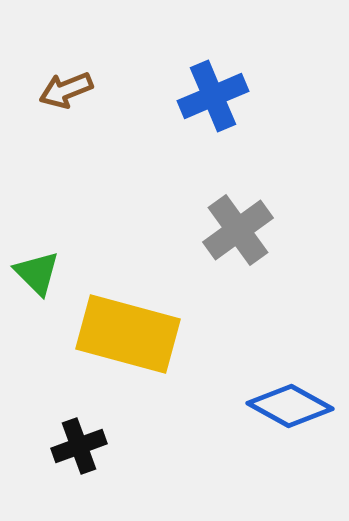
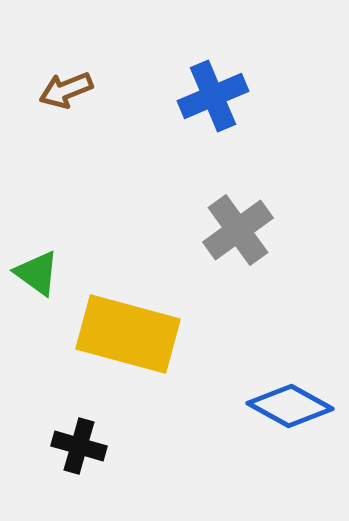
green triangle: rotated 9 degrees counterclockwise
black cross: rotated 36 degrees clockwise
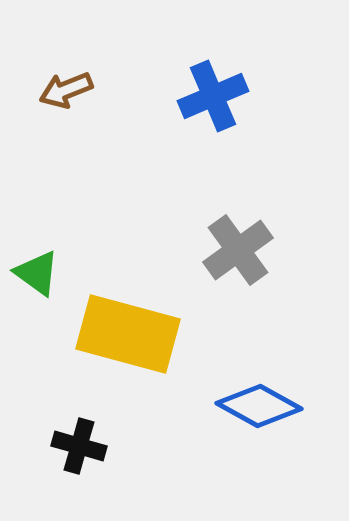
gray cross: moved 20 px down
blue diamond: moved 31 px left
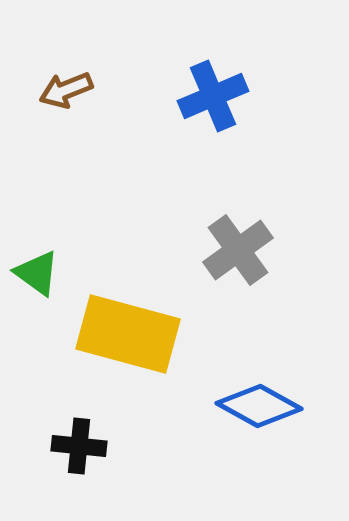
black cross: rotated 10 degrees counterclockwise
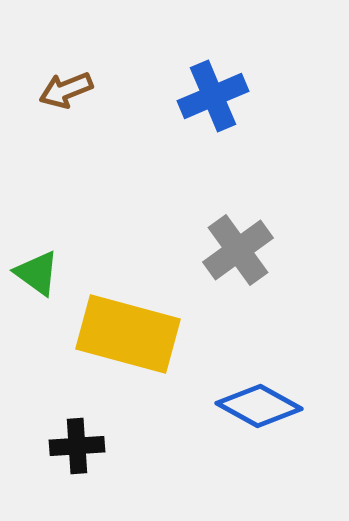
black cross: moved 2 px left; rotated 10 degrees counterclockwise
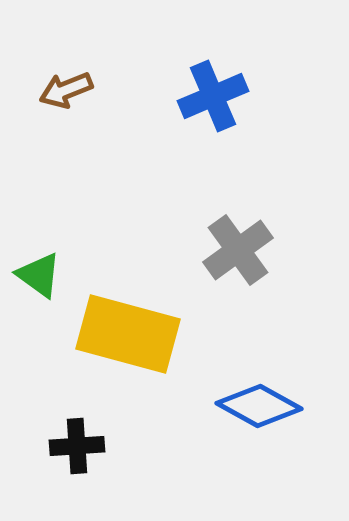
green triangle: moved 2 px right, 2 px down
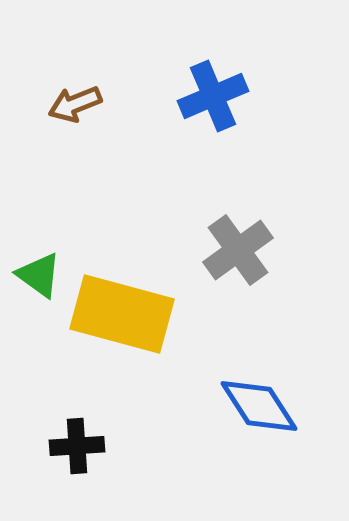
brown arrow: moved 9 px right, 14 px down
yellow rectangle: moved 6 px left, 20 px up
blue diamond: rotated 28 degrees clockwise
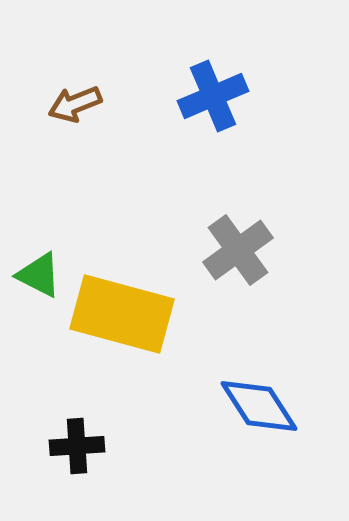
green triangle: rotated 9 degrees counterclockwise
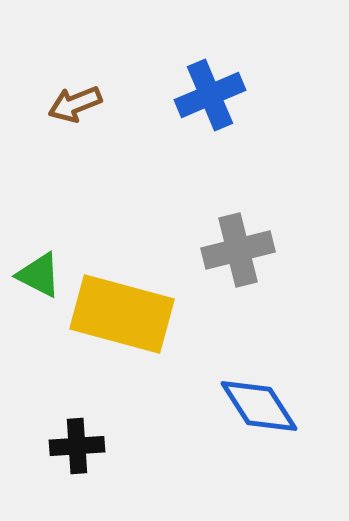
blue cross: moved 3 px left, 1 px up
gray cross: rotated 22 degrees clockwise
